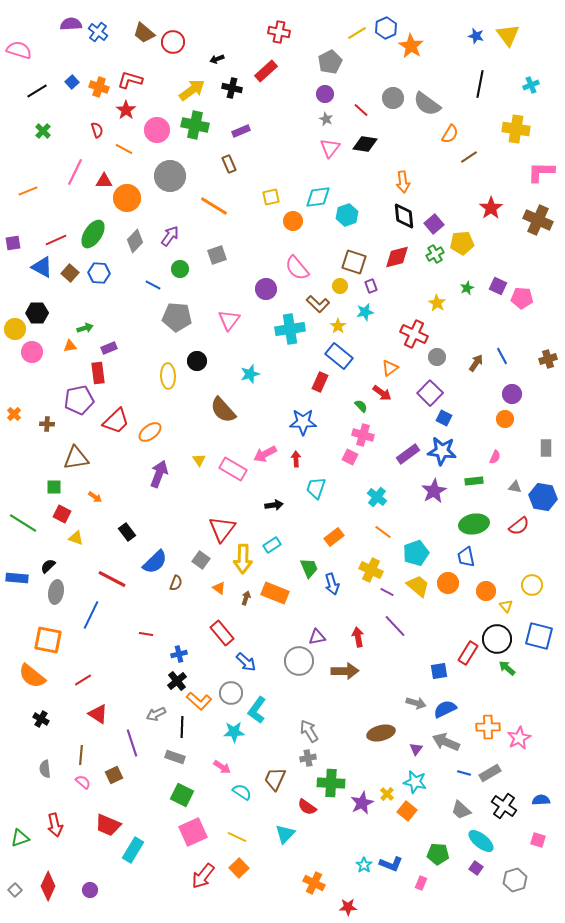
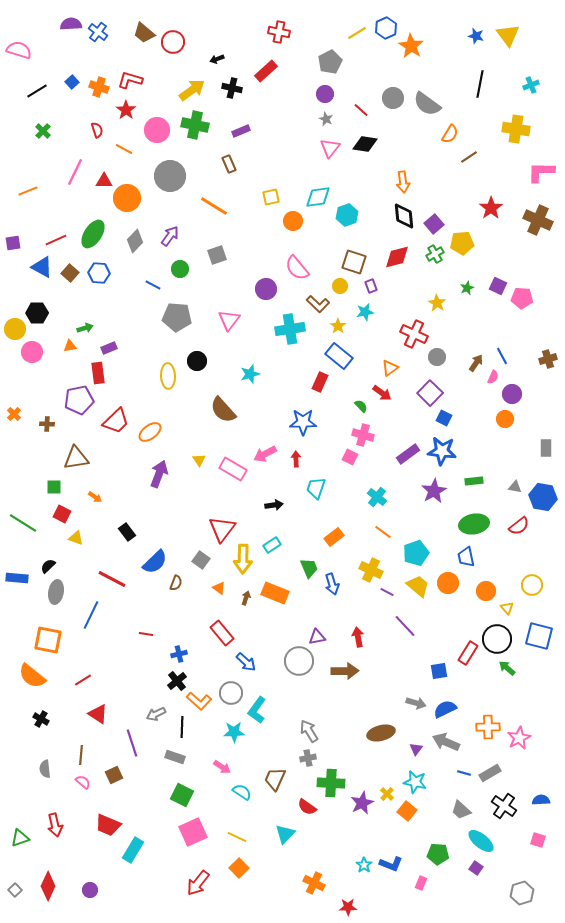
pink semicircle at (495, 457): moved 2 px left, 80 px up
yellow triangle at (506, 606): moved 1 px right, 2 px down
purple line at (395, 626): moved 10 px right
red arrow at (203, 876): moved 5 px left, 7 px down
gray hexagon at (515, 880): moved 7 px right, 13 px down
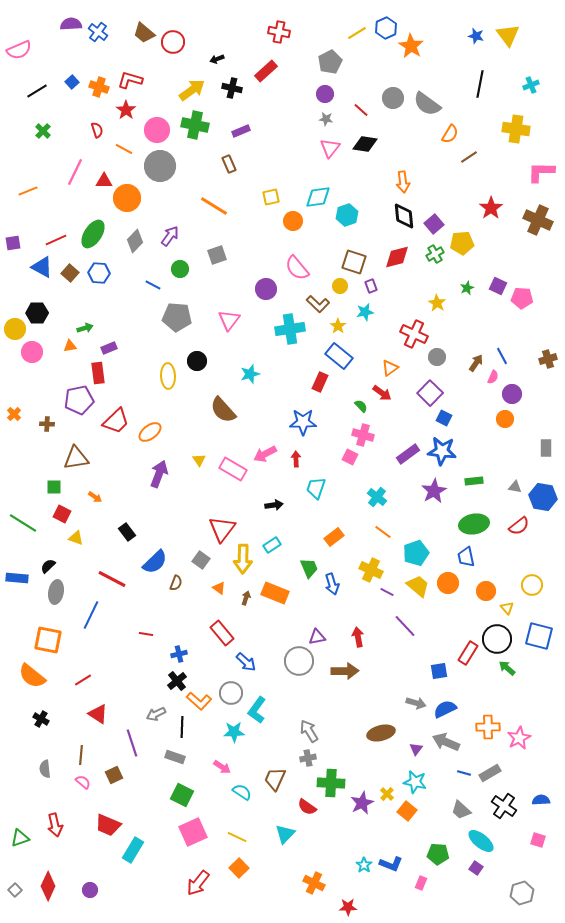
pink semicircle at (19, 50): rotated 140 degrees clockwise
gray star at (326, 119): rotated 16 degrees counterclockwise
gray circle at (170, 176): moved 10 px left, 10 px up
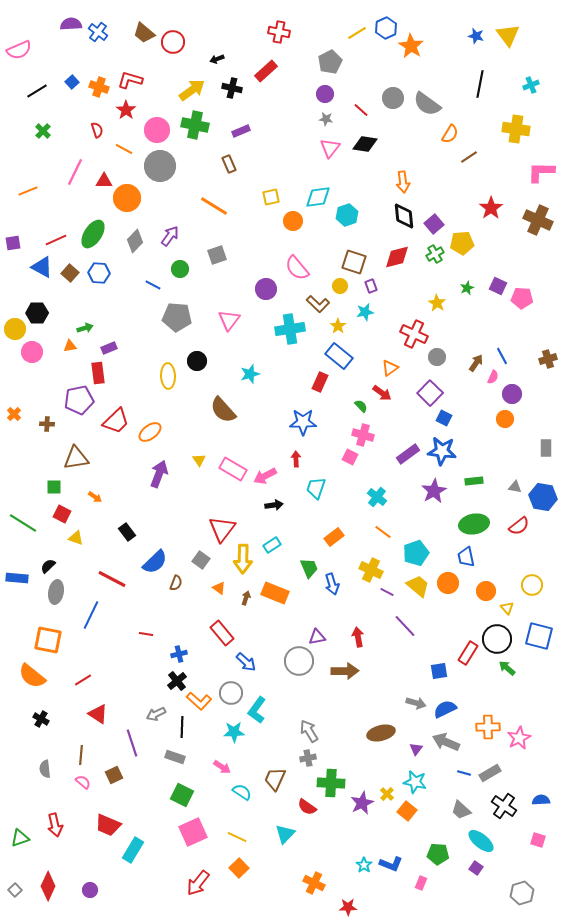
pink arrow at (265, 454): moved 22 px down
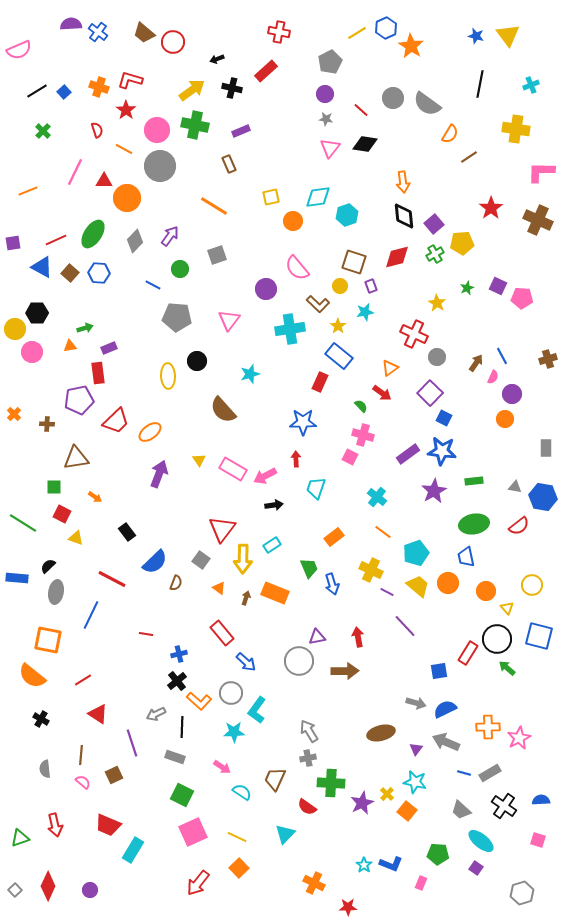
blue square at (72, 82): moved 8 px left, 10 px down
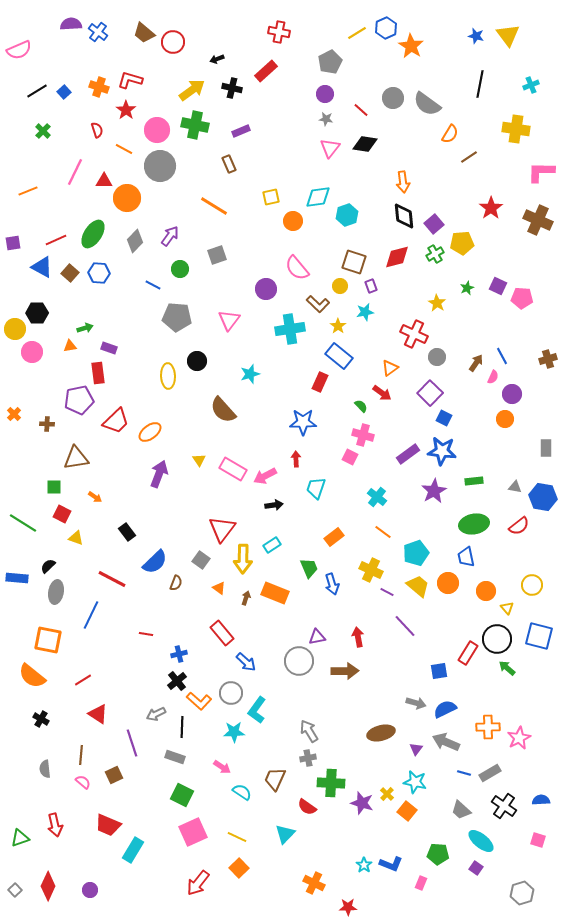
purple rectangle at (109, 348): rotated 42 degrees clockwise
purple star at (362, 803): rotated 30 degrees counterclockwise
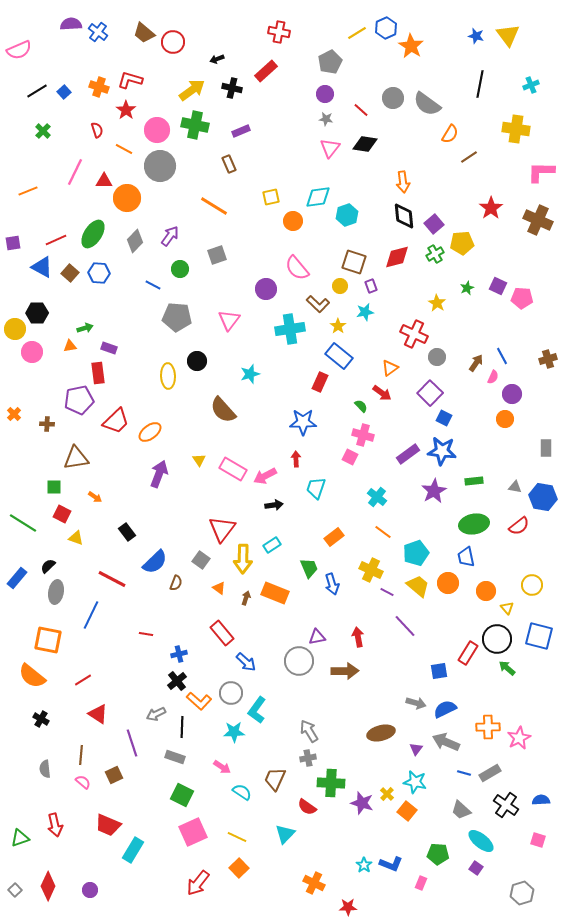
blue rectangle at (17, 578): rotated 55 degrees counterclockwise
black cross at (504, 806): moved 2 px right, 1 px up
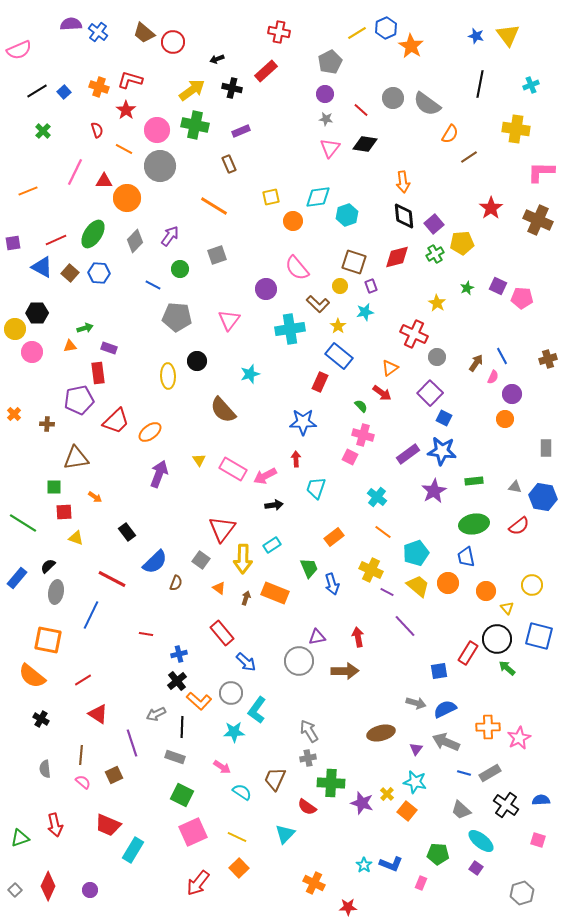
red square at (62, 514): moved 2 px right, 2 px up; rotated 30 degrees counterclockwise
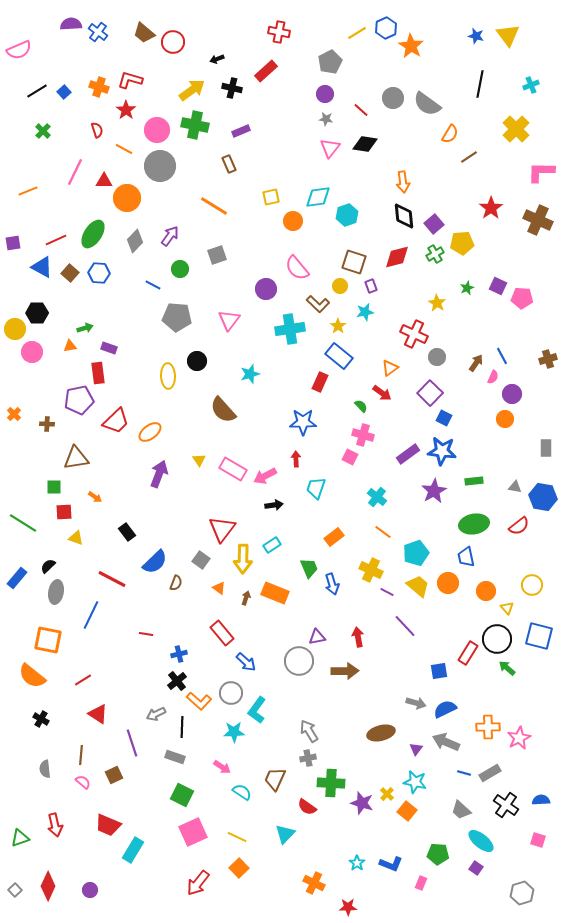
yellow cross at (516, 129): rotated 36 degrees clockwise
cyan star at (364, 865): moved 7 px left, 2 px up
